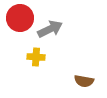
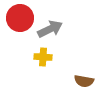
yellow cross: moved 7 px right
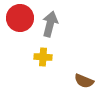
gray arrow: moved 5 px up; rotated 50 degrees counterclockwise
brown semicircle: rotated 12 degrees clockwise
